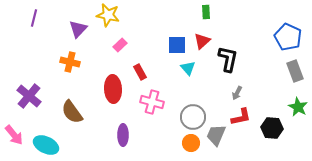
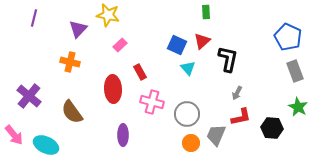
blue square: rotated 24 degrees clockwise
gray circle: moved 6 px left, 3 px up
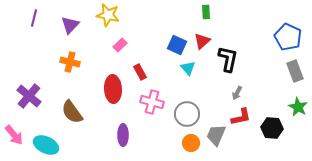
purple triangle: moved 8 px left, 4 px up
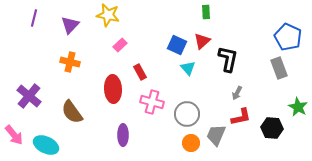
gray rectangle: moved 16 px left, 3 px up
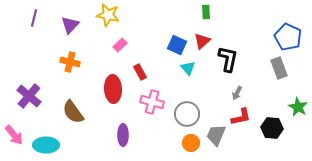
brown semicircle: moved 1 px right
cyan ellipse: rotated 25 degrees counterclockwise
